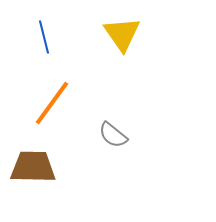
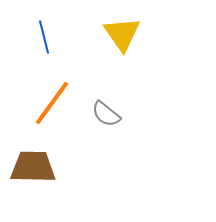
gray semicircle: moved 7 px left, 21 px up
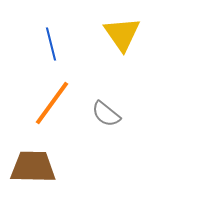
blue line: moved 7 px right, 7 px down
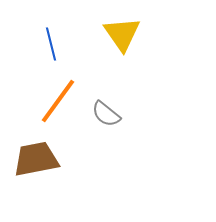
orange line: moved 6 px right, 2 px up
brown trapezoid: moved 3 px right, 8 px up; rotated 12 degrees counterclockwise
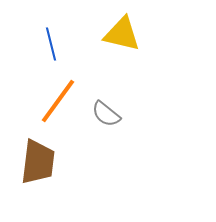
yellow triangle: rotated 42 degrees counterclockwise
brown trapezoid: moved 2 px right, 3 px down; rotated 108 degrees clockwise
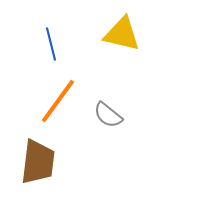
gray semicircle: moved 2 px right, 1 px down
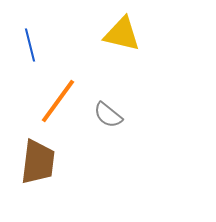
blue line: moved 21 px left, 1 px down
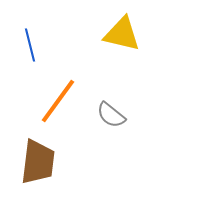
gray semicircle: moved 3 px right
